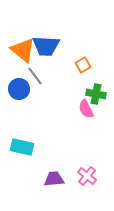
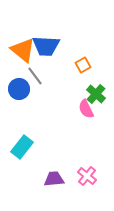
green cross: rotated 30 degrees clockwise
cyan rectangle: rotated 65 degrees counterclockwise
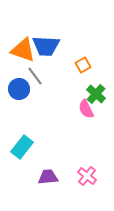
orange triangle: rotated 20 degrees counterclockwise
purple trapezoid: moved 6 px left, 2 px up
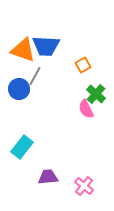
gray line: rotated 66 degrees clockwise
pink cross: moved 3 px left, 10 px down
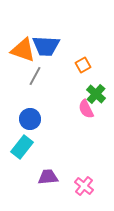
blue circle: moved 11 px right, 30 px down
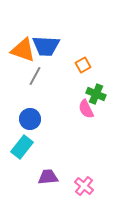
green cross: rotated 18 degrees counterclockwise
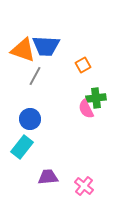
green cross: moved 4 px down; rotated 30 degrees counterclockwise
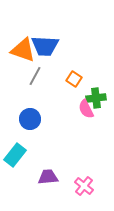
blue trapezoid: moved 1 px left
orange square: moved 9 px left, 14 px down; rotated 28 degrees counterclockwise
cyan rectangle: moved 7 px left, 8 px down
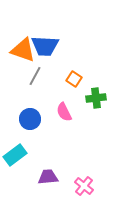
pink semicircle: moved 22 px left, 3 px down
cyan rectangle: rotated 15 degrees clockwise
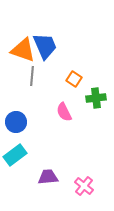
blue trapezoid: rotated 116 degrees counterclockwise
gray line: moved 3 px left; rotated 24 degrees counterclockwise
blue circle: moved 14 px left, 3 px down
